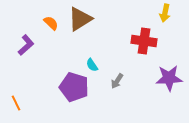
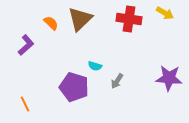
yellow arrow: rotated 72 degrees counterclockwise
brown triangle: rotated 12 degrees counterclockwise
red cross: moved 15 px left, 22 px up
cyan semicircle: moved 3 px right, 1 px down; rotated 40 degrees counterclockwise
purple star: rotated 8 degrees clockwise
orange line: moved 9 px right, 1 px down
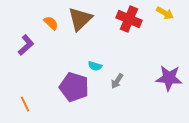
red cross: rotated 15 degrees clockwise
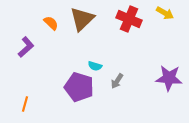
brown triangle: moved 2 px right
purple L-shape: moved 2 px down
purple pentagon: moved 5 px right
orange line: rotated 42 degrees clockwise
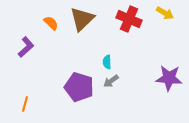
cyan semicircle: moved 12 px right, 4 px up; rotated 72 degrees clockwise
gray arrow: moved 6 px left; rotated 21 degrees clockwise
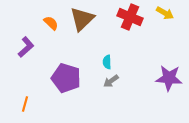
red cross: moved 1 px right, 2 px up
purple pentagon: moved 13 px left, 9 px up
